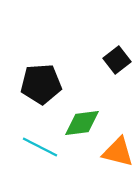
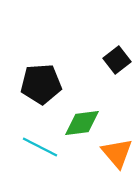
orange triangle: moved 1 px left, 1 px down; rotated 36 degrees clockwise
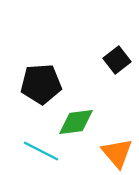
green diamond: moved 6 px left, 1 px up
cyan line: moved 1 px right, 4 px down
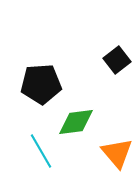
cyan line: rotated 33 degrees clockwise
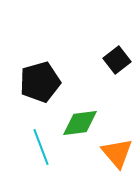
black pentagon: moved 1 px left, 2 px up; rotated 12 degrees counterclockwise
green diamond: moved 4 px right, 1 px down
cyan line: moved 4 px up; rotated 9 degrees clockwise
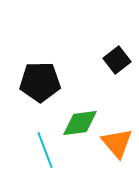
black pentagon: rotated 15 degrees clockwise
cyan line: moved 4 px right, 3 px down
orange triangle: moved 10 px up
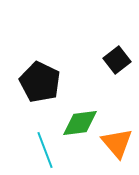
black pentagon: rotated 27 degrees clockwise
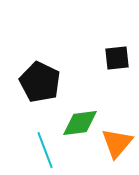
black square: moved 2 px up; rotated 32 degrees clockwise
orange triangle: rotated 20 degrees clockwise
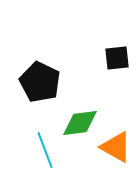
orange triangle: moved 1 px left, 4 px down; rotated 40 degrees counterclockwise
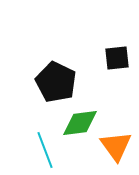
black pentagon: moved 16 px right
orange triangle: moved 1 px up; rotated 24 degrees clockwise
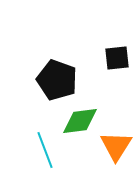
black pentagon: moved 1 px right, 2 px up; rotated 6 degrees counterclockwise
green diamond: moved 2 px up
orange triangle: rotated 8 degrees clockwise
